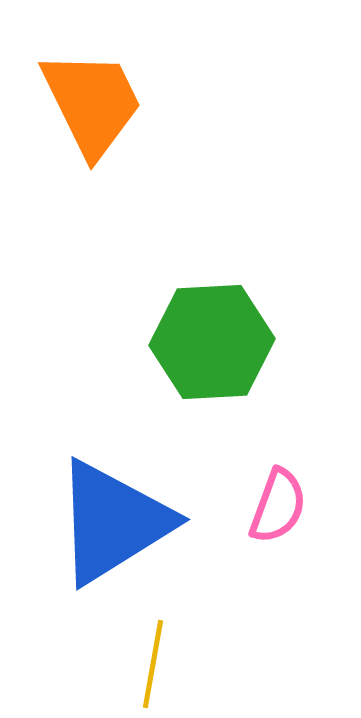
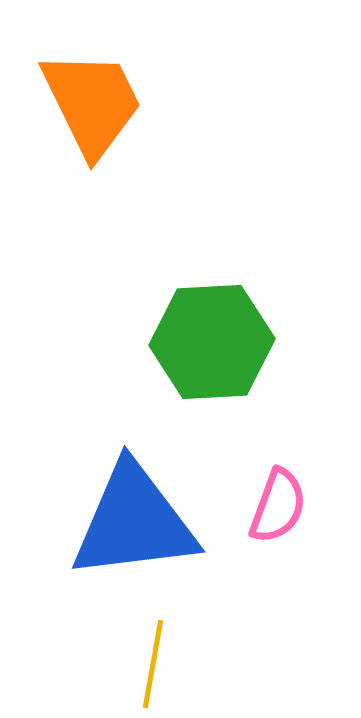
blue triangle: moved 21 px right; rotated 25 degrees clockwise
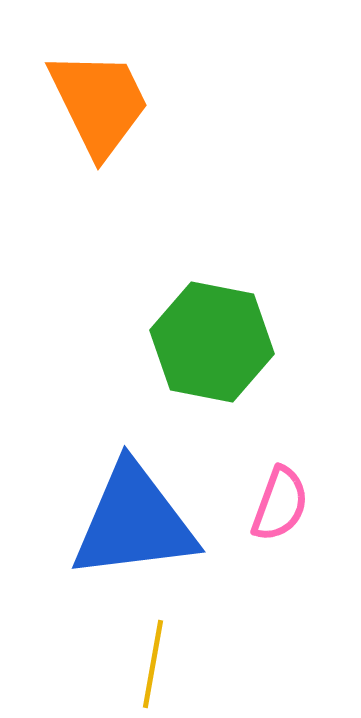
orange trapezoid: moved 7 px right
green hexagon: rotated 14 degrees clockwise
pink semicircle: moved 2 px right, 2 px up
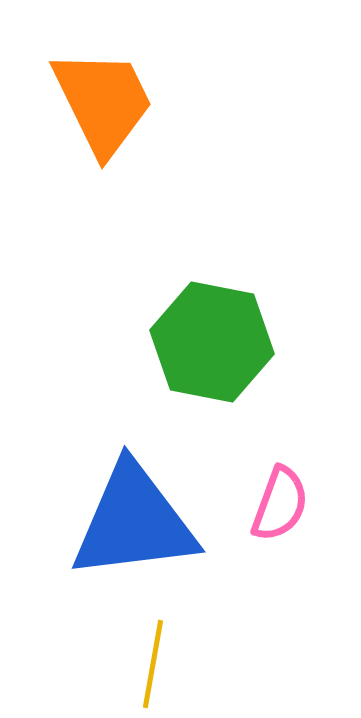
orange trapezoid: moved 4 px right, 1 px up
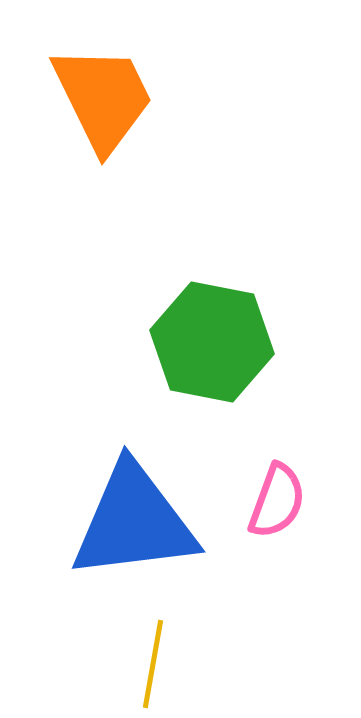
orange trapezoid: moved 4 px up
pink semicircle: moved 3 px left, 3 px up
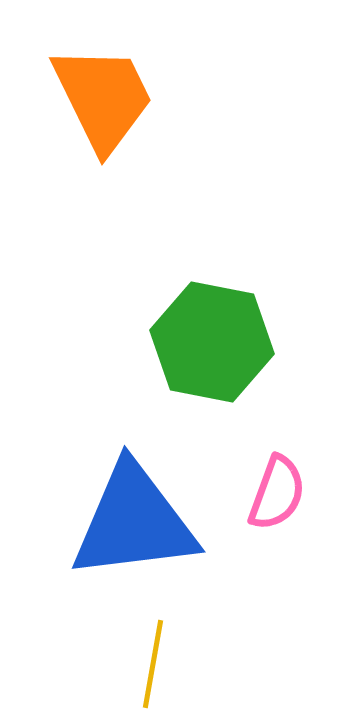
pink semicircle: moved 8 px up
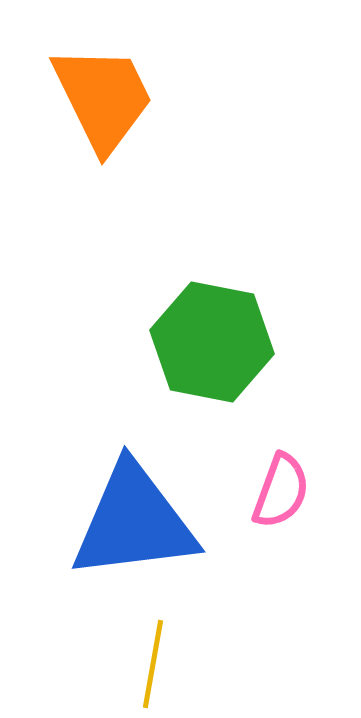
pink semicircle: moved 4 px right, 2 px up
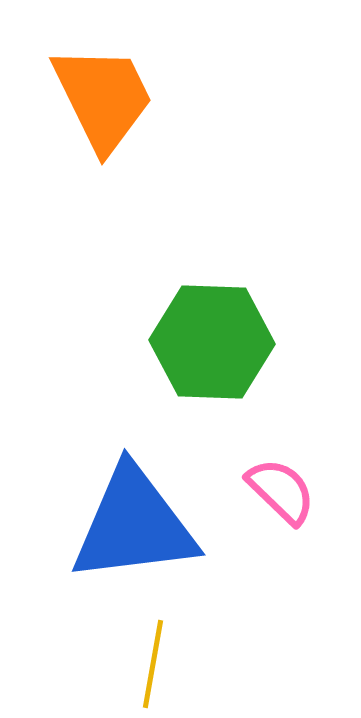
green hexagon: rotated 9 degrees counterclockwise
pink semicircle: rotated 66 degrees counterclockwise
blue triangle: moved 3 px down
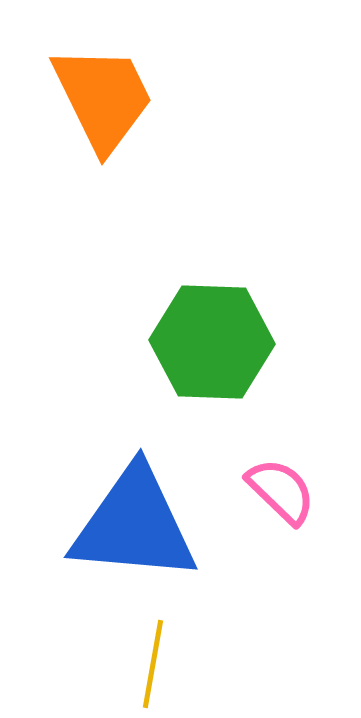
blue triangle: rotated 12 degrees clockwise
